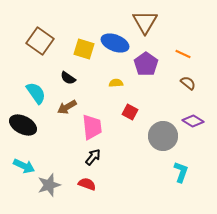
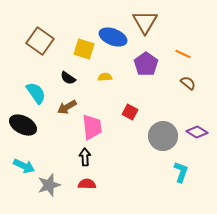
blue ellipse: moved 2 px left, 6 px up
yellow semicircle: moved 11 px left, 6 px up
purple diamond: moved 4 px right, 11 px down
black arrow: moved 8 px left; rotated 42 degrees counterclockwise
red semicircle: rotated 18 degrees counterclockwise
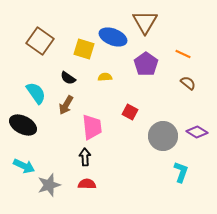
brown arrow: moved 1 px left, 2 px up; rotated 30 degrees counterclockwise
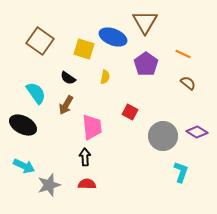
yellow semicircle: rotated 104 degrees clockwise
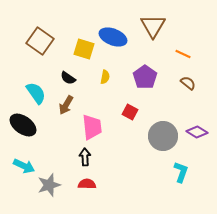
brown triangle: moved 8 px right, 4 px down
purple pentagon: moved 1 px left, 13 px down
black ellipse: rotated 8 degrees clockwise
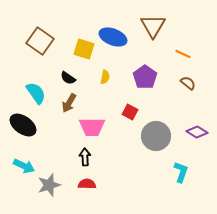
brown arrow: moved 3 px right, 2 px up
pink trapezoid: rotated 96 degrees clockwise
gray circle: moved 7 px left
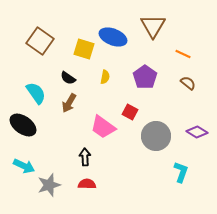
pink trapezoid: moved 11 px right; rotated 36 degrees clockwise
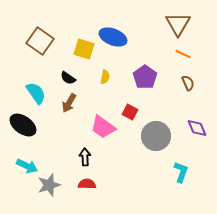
brown triangle: moved 25 px right, 2 px up
brown semicircle: rotated 28 degrees clockwise
purple diamond: moved 4 px up; rotated 35 degrees clockwise
cyan arrow: moved 3 px right
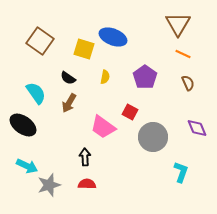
gray circle: moved 3 px left, 1 px down
